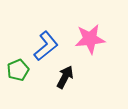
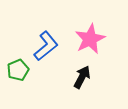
pink star: rotated 20 degrees counterclockwise
black arrow: moved 17 px right
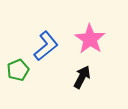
pink star: rotated 12 degrees counterclockwise
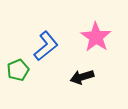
pink star: moved 6 px right, 2 px up
black arrow: rotated 135 degrees counterclockwise
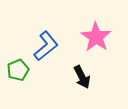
black arrow: rotated 100 degrees counterclockwise
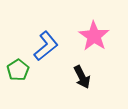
pink star: moved 2 px left, 1 px up
green pentagon: rotated 10 degrees counterclockwise
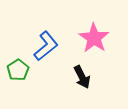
pink star: moved 2 px down
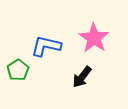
blue L-shape: rotated 128 degrees counterclockwise
black arrow: rotated 65 degrees clockwise
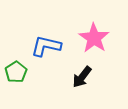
green pentagon: moved 2 px left, 2 px down
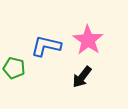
pink star: moved 6 px left, 2 px down
green pentagon: moved 2 px left, 4 px up; rotated 25 degrees counterclockwise
